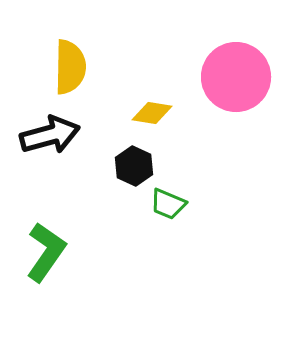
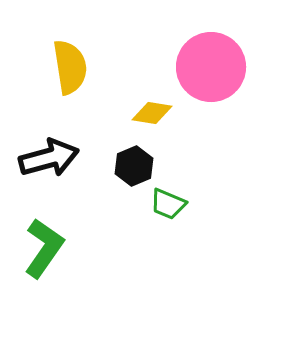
yellow semicircle: rotated 10 degrees counterclockwise
pink circle: moved 25 px left, 10 px up
black arrow: moved 1 px left, 23 px down
black hexagon: rotated 12 degrees clockwise
green L-shape: moved 2 px left, 4 px up
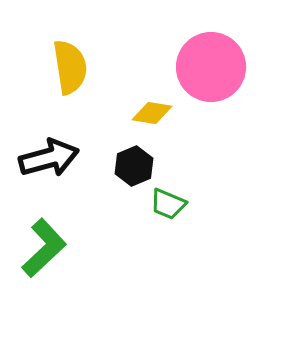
green L-shape: rotated 12 degrees clockwise
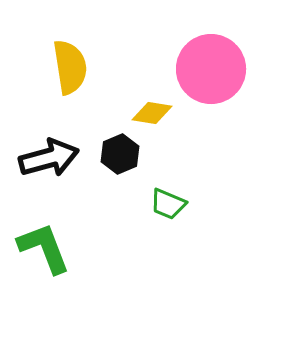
pink circle: moved 2 px down
black hexagon: moved 14 px left, 12 px up
green L-shape: rotated 68 degrees counterclockwise
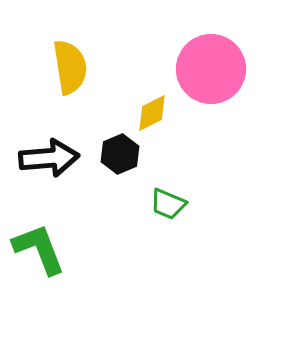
yellow diamond: rotated 36 degrees counterclockwise
black arrow: rotated 10 degrees clockwise
green L-shape: moved 5 px left, 1 px down
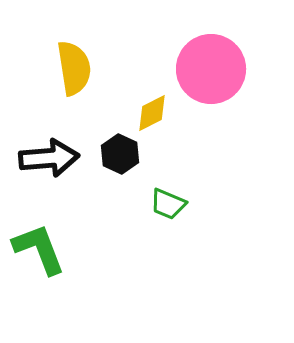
yellow semicircle: moved 4 px right, 1 px down
black hexagon: rotated 12 degrees counterclockwise
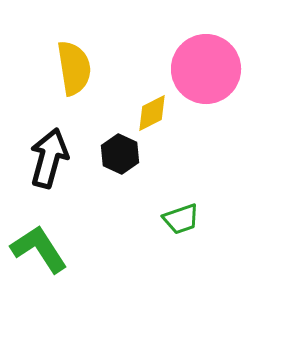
pink circle: moved 5 px left
black arrow: rotated 70 degrees counterclockwise
green trapezoid: moved 13 px right, 15 px down; rotated 42 degrees counterclockwise
green L-shape: rotated 12 degrees counterclockwise
